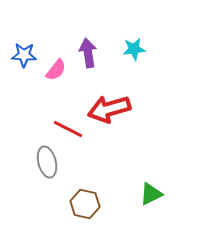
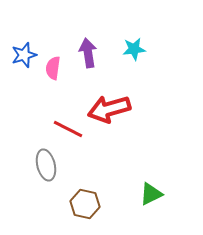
blue star: rotated 20 degrees counterclockwise
pink semicircle: moved 3 px left, 2 px up; rotated 150 degrees clockwise
gray ellipse: moved 1 px left, 3 px down
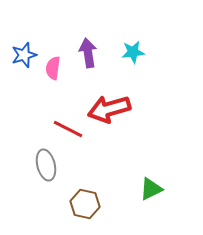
cyan star: moved 1 px left, 3 px down
green triangle: moved 5 px up
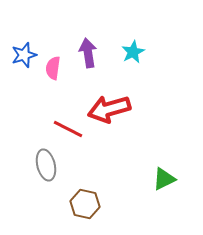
cyan star: rotated 20 degrees counterclockwise
green triangle: moved 13 px right, 10 px up
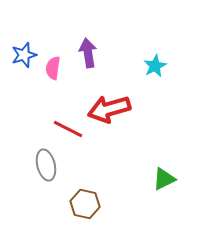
cyan star: moved 22 px right, 14 px down
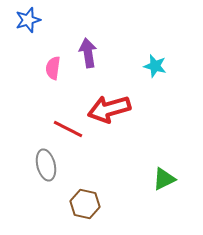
blue star: moved 4 px right, 35 px up
cyan star: rotated 30 degrees counterclockwise
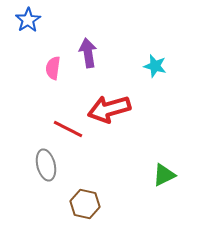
blue star: rotated 15 degrees counterclockwise
green triangle: moved 4 px up
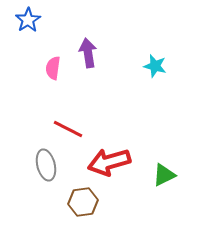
red arrow: moved 53 px down
brown hexagon: moved 2 px left, 2 px up; rotated 20 degrees counterclockwise
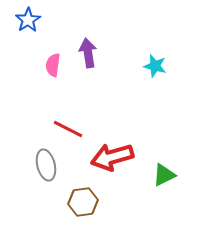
pink semicircle: moved 3 px up
red arrow: moved 3 px right, 5 px up
